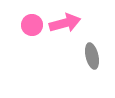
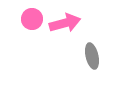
pink circle: moved 6 px up
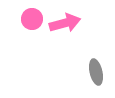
gray ellipse: moved 4 px right, 16 px down
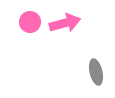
pink circle: moved 2 px left, 3 px down
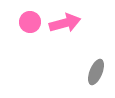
gray ellipse: rotated 35 degrees clockwise
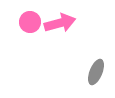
pink arrow: moved 5 px left
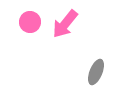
pink arrow: moved 5 px right, 1 px down; rotated 144 degrees clockwise
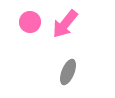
gray ellipse: moved 28 px left
